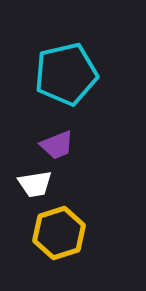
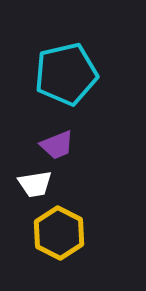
yellow hexagon: rotated 15 degrees counterclockwise
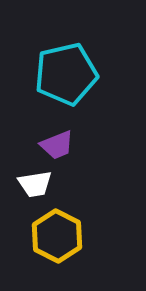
yellow hexagon: moved 2 px left, 3 px down
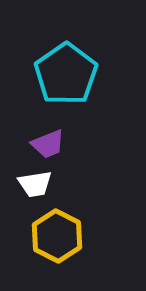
cyan pentagon: rotated 22 degrees counterclockwise
purple trapezoid: moved 9 px left, 1 px up
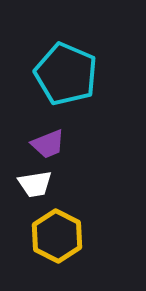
cyan pentagon: rotated 14 degrees counterclockwise
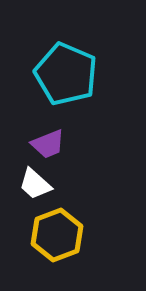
white trapezoid: rotated 51 degrees clockwise
yellow hexagon: moved 1 px up; rotated 12 degrees clockwise
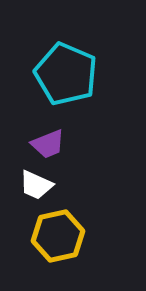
white trapezoid: moved 1 px right, 1 px down; rotated 18 degrees counterclockwise
yellow hexagon: moved 1 px right, 1 px down; rotated 9 degrees clockwise
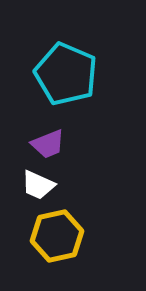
white trapezoid: moved 2 px right
yellow hexagon: moved 1 px left
